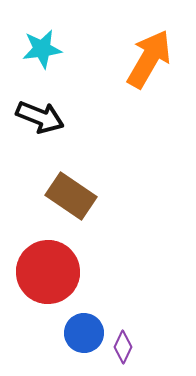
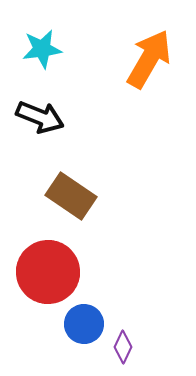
blue circle: moved 9 px up
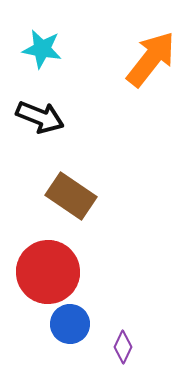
cyan star: rotated 18 degrees clockwise
orange arrow: moved 2 px right; rotated 8 degrees clockwise
blue circle: moved 14 px left
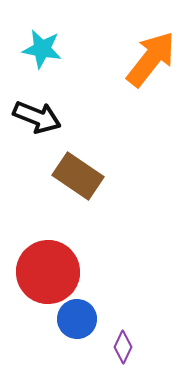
black arrow: moved 3 px left
brown rectangle: moved 7 px right, 20 px up
blue circle: moved 7 px right, 5 px up
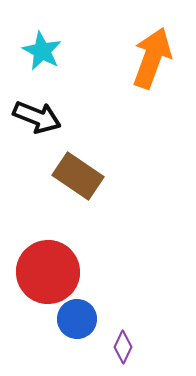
cyan star: moved 2 px down; rotated 18 degrees clockwise
orange arrow: moved 1 px right, 1 px up; rotated 18 degrees counterclockwise
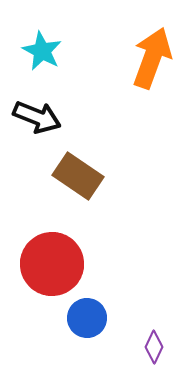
red circle: moved 4 px right, 8 px up
blue circle: moved 10 px right, 1 px up
purple diamond: moved 31 px right
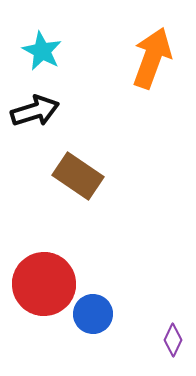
black arrow: moved 2 px left, 6 px up; rotated 39 degrees counterclockwise
red circle: moved 8 px left, 20 px down
blue circle: moved 6 px right, 4 px up
purple diamond: moved 19 px right, 7 px up
